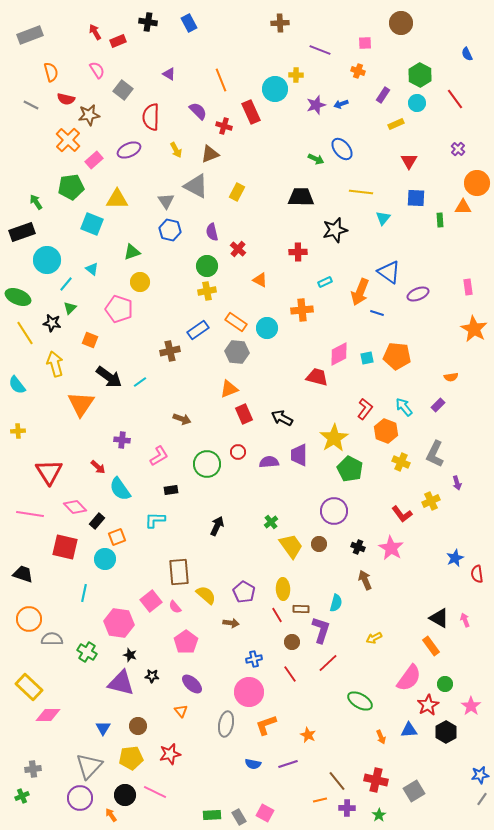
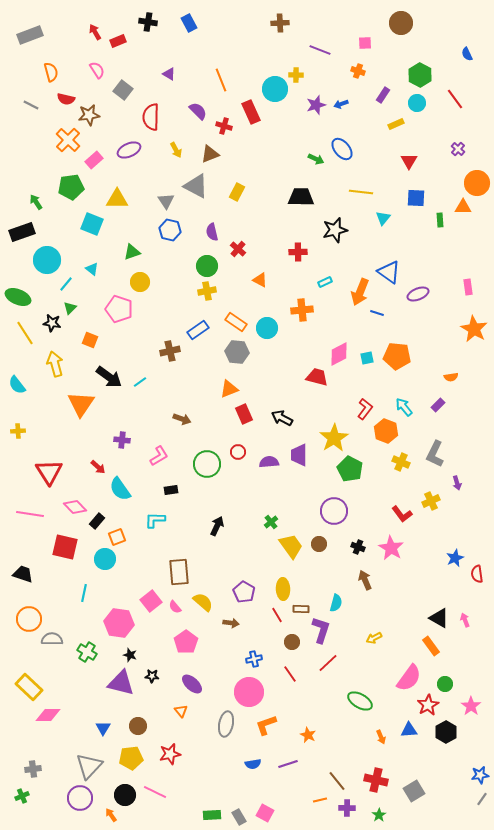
yellow semicircle at (206, 595): moved 3 px left, 7 px down
blue semicircle at (253, 764): rotated 21 degrees counterclockwise
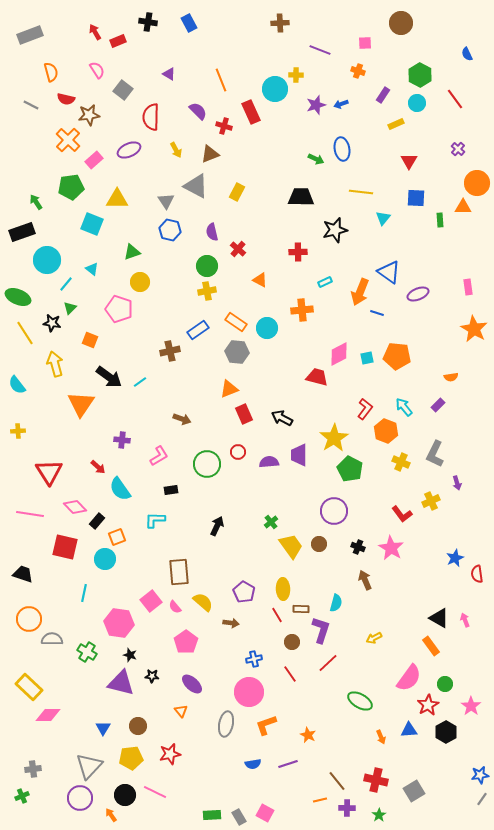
blue ellipse at (342, 149): rotated 30 degrees clockwise
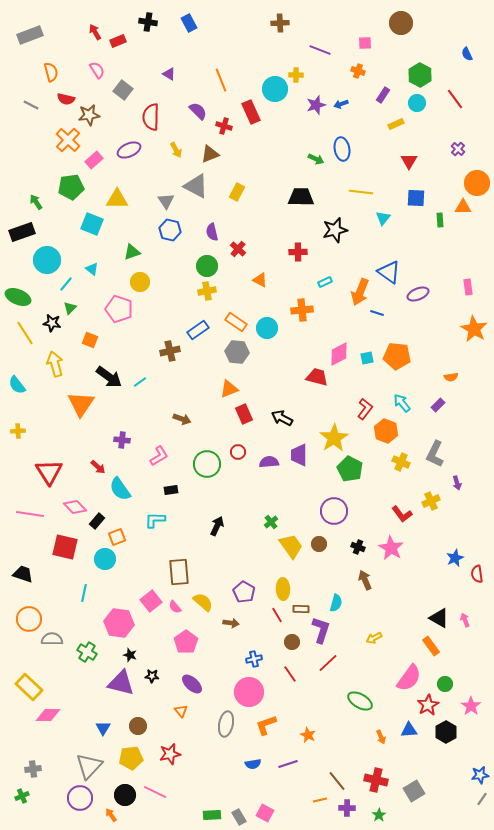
cyan arrow at (404, 407): moved 2 px left, 4 px up
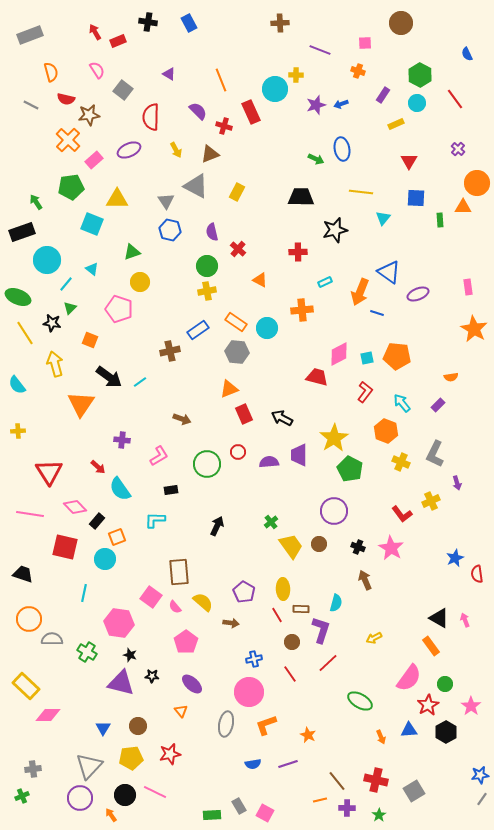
red L-shape at (365, 409): moved 17 px up
pink square at (151, 601): moved 4 px up; rotated 15 degrees counterclockwise
yellow rectangle at (29, 687): moved 3 px left, 1 px up
gray rectangle at (239, 817): moved 11 px up
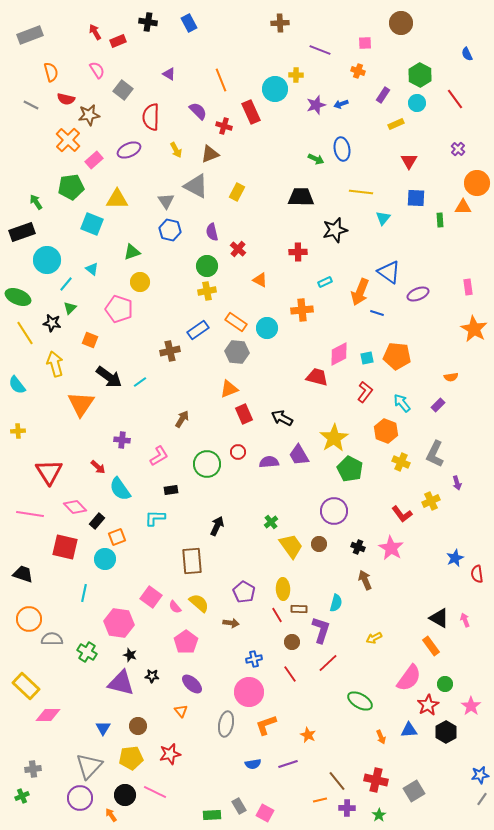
brown arrow at (182, 419): rotated 78 degrees counterclockwise
purple trapezoid at (299, 455): rotated 30 degrees counterclockwise
cyan L-shape at (155, 520): moved 2 px up
brown rectangle at (179, 572): moved 13 px right, 11 px up
yellow semicircle at (203, 602): moved 4 px left, 1 px down
brown rectangle at (301, 609): moved 2 px left
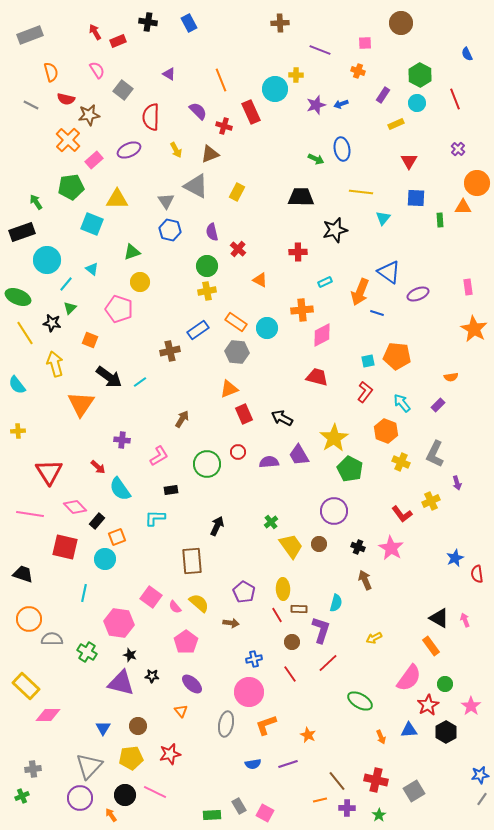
red line at (455, 99): rotated 15 degrees clockwise
pink diamond at (339, 354): moved 17 px left, 19 px up
cyan square at (367, 358): moved 1 px right, 3 px down
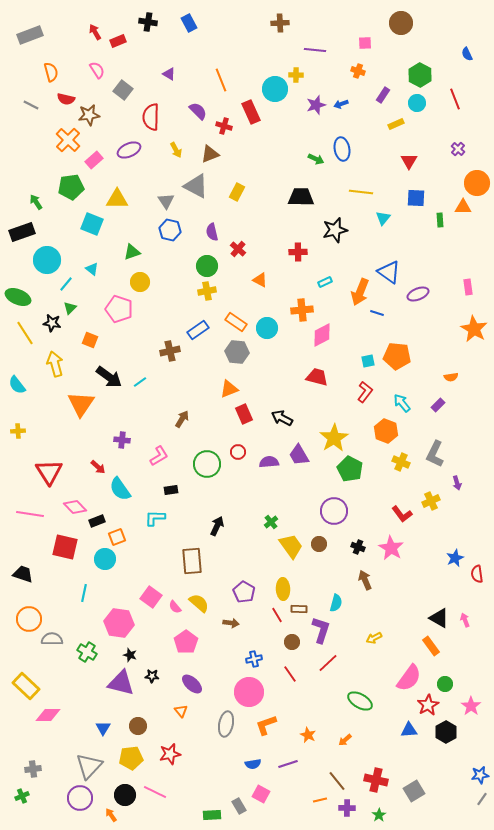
purple line at (320, 50): moved 5 px left; rotated 15 degrees counterclockwise
black rectangle at (97, 521): rotated 28 degrees clockwise
orange arrow at (381, 737): moved 36 px left, 3 px down; rotated 72 degrees clockwise
pink square at (265, 813): moved 4 px left, 19 px up
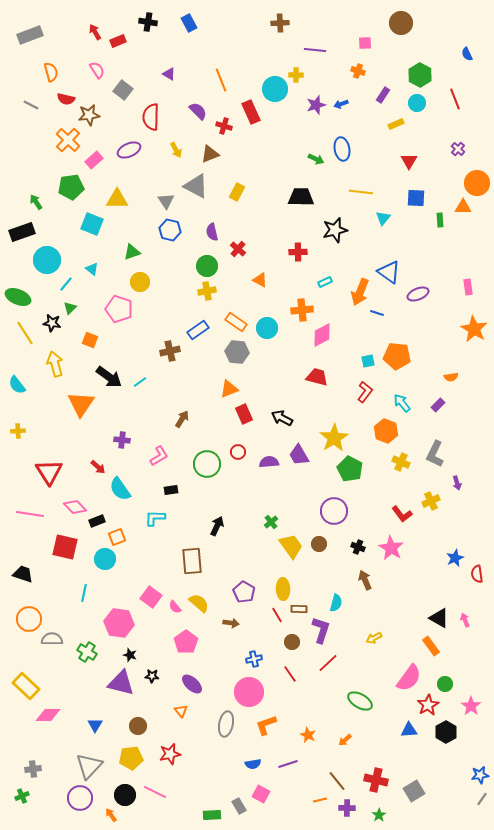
blue triangle at (103, 728): moved 8 px left, 3 px up
